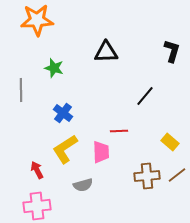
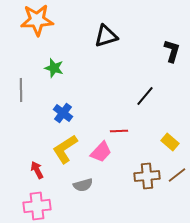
black triangle: moved 16 px up; rotated 15 degrees counterclockwise
pink trapezoid: rotated 45 degrees clockwise
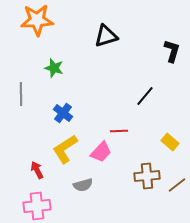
gray line: moved 4 px down
brown line: moved 10 px down
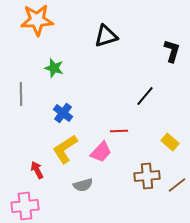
pink cross: moved 12 px left
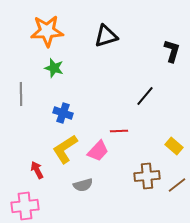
orange star: moved 10 px right, 11 px down
blue cross: rotated 18 degrees counterclockwise
yellow rectangle: moved 4 px right, 4 px down
pink trapezoid: moved 3 px left, 1 px up
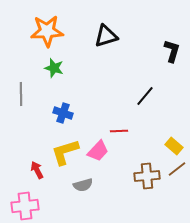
yellow L-shape: moved 3 px down; rotated 16 degrees clockwise
brown line: moved 16 px up
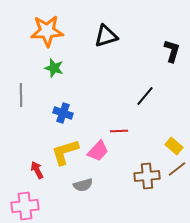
gray line: moved 1 px down
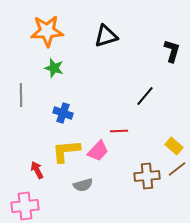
yellow L-shape: moved 1 px right, 1 px up; rotated 12 degrees clockwise
